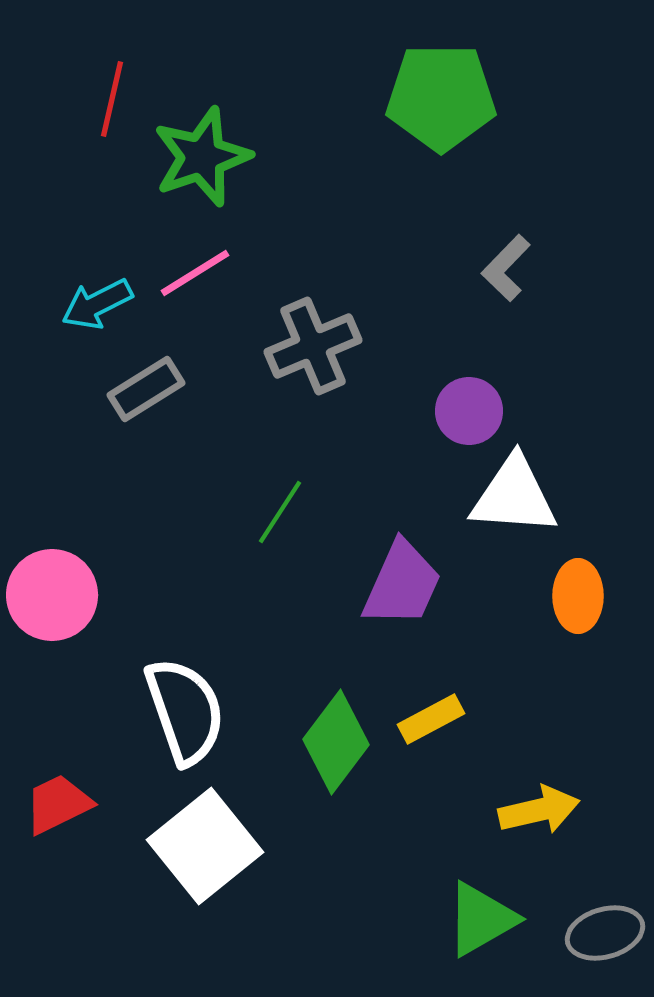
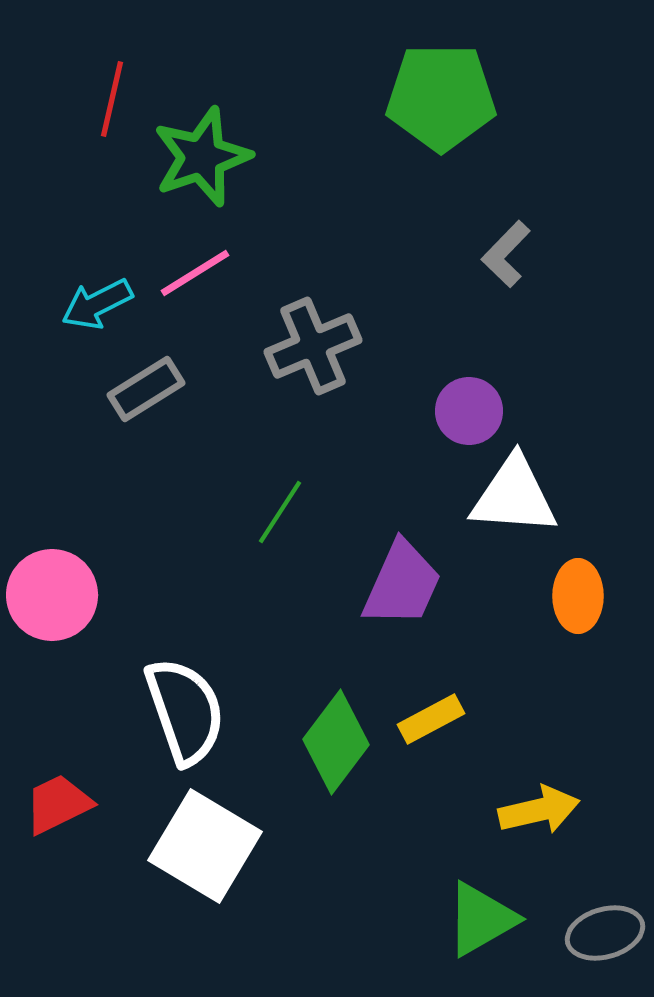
gray L-shape: moved 14 px up
white square: rotated 20 degrees counterclockwise
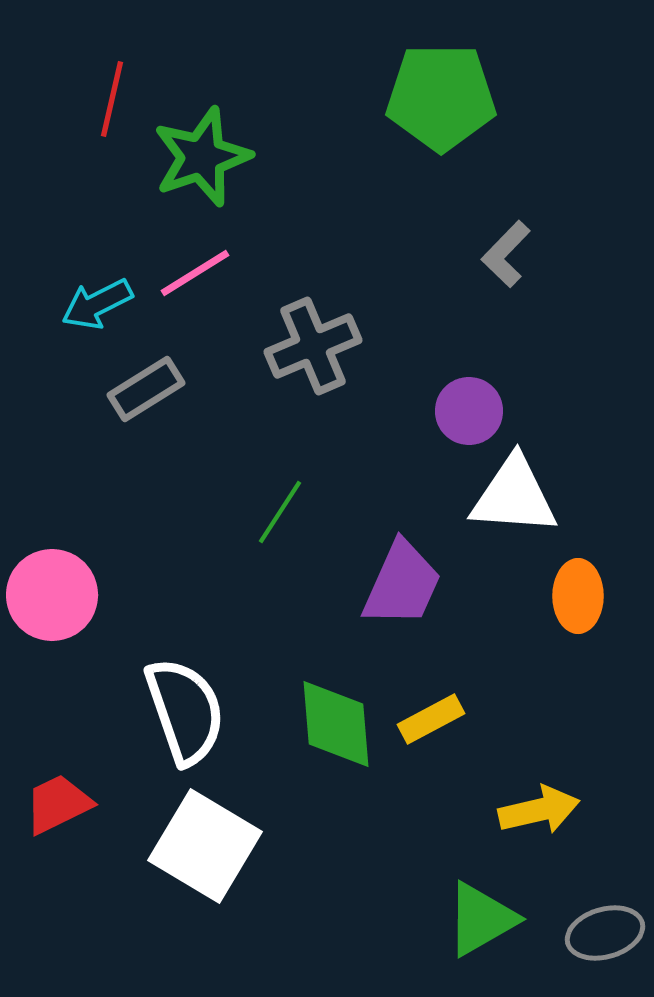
green diamond: moved 18 px up; rotated 42 degrees counterclockwise
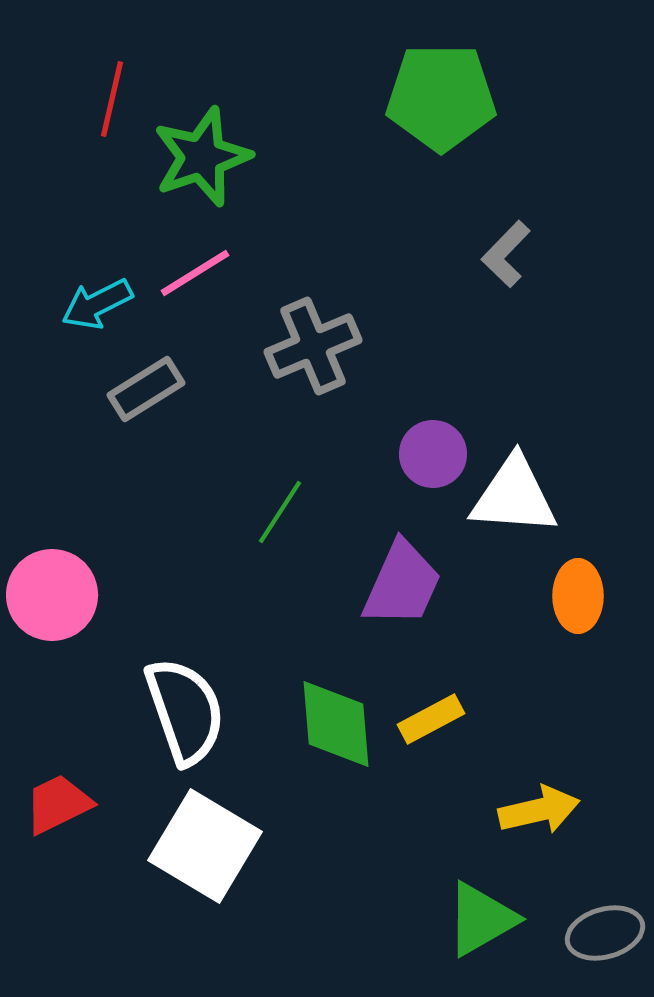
purple circle: moved 36 px left, 43 px down
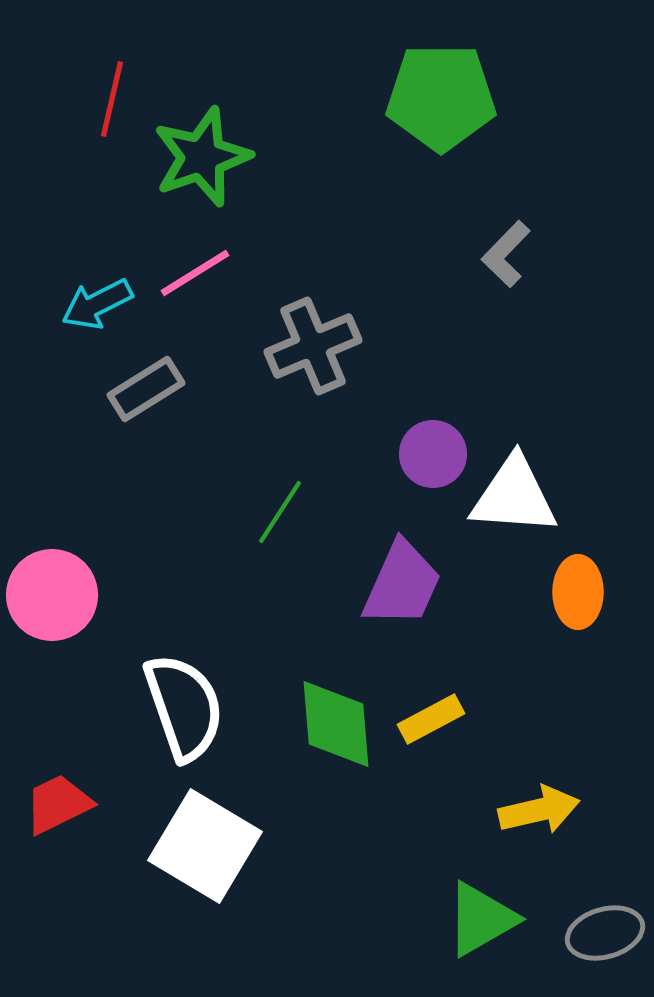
orange ellipse: moved 4 px up
white semicircle: moved 1 px left, 4 px up
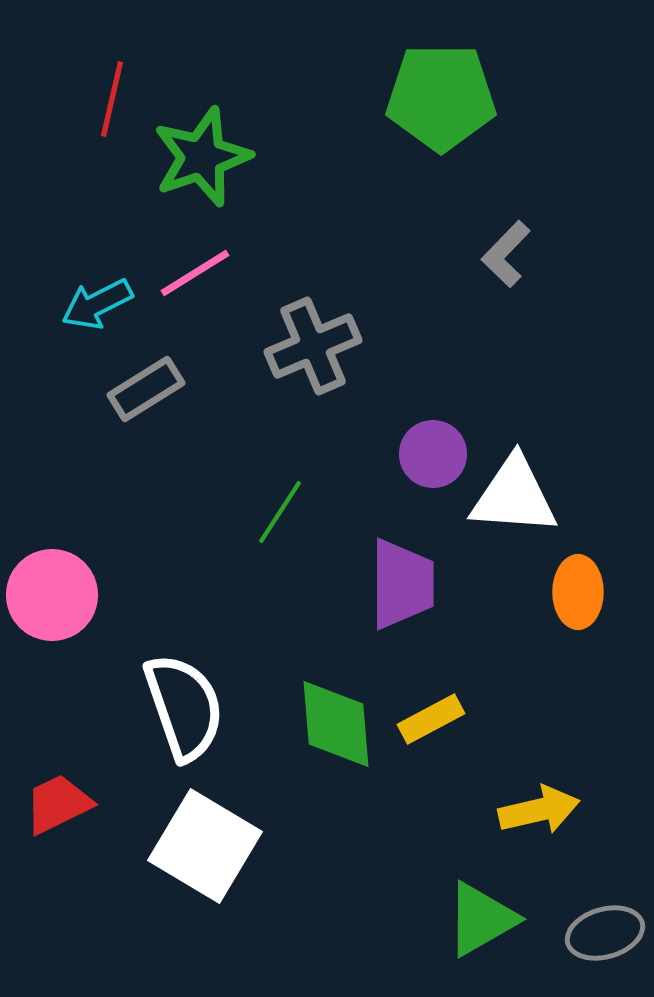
purple trapezoid: rotated 24 degrees counterclockwise
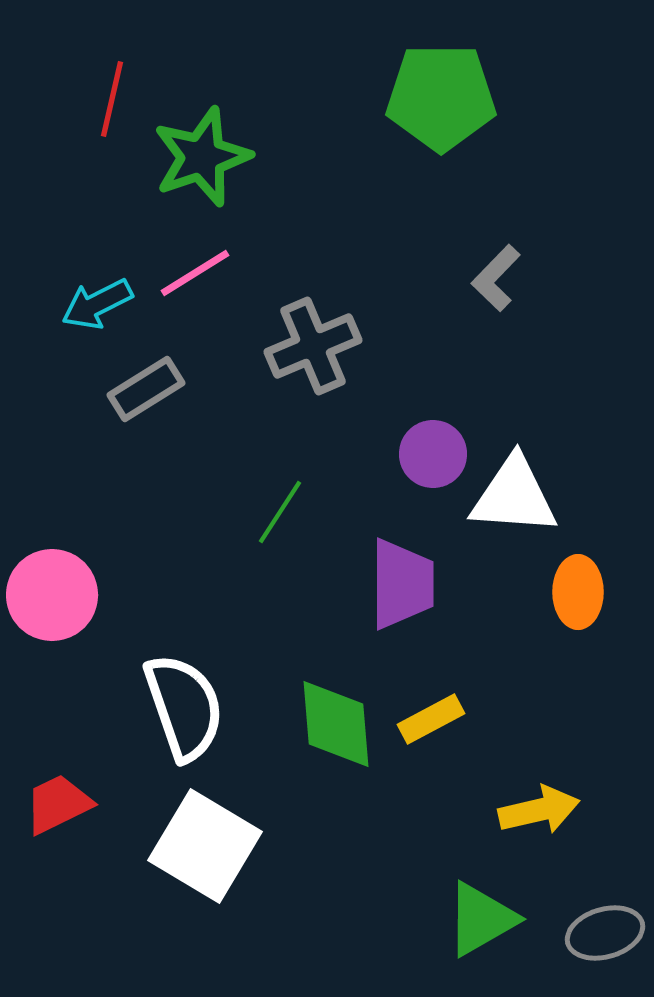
gray L-shape: moved 10 px left, 24 px down
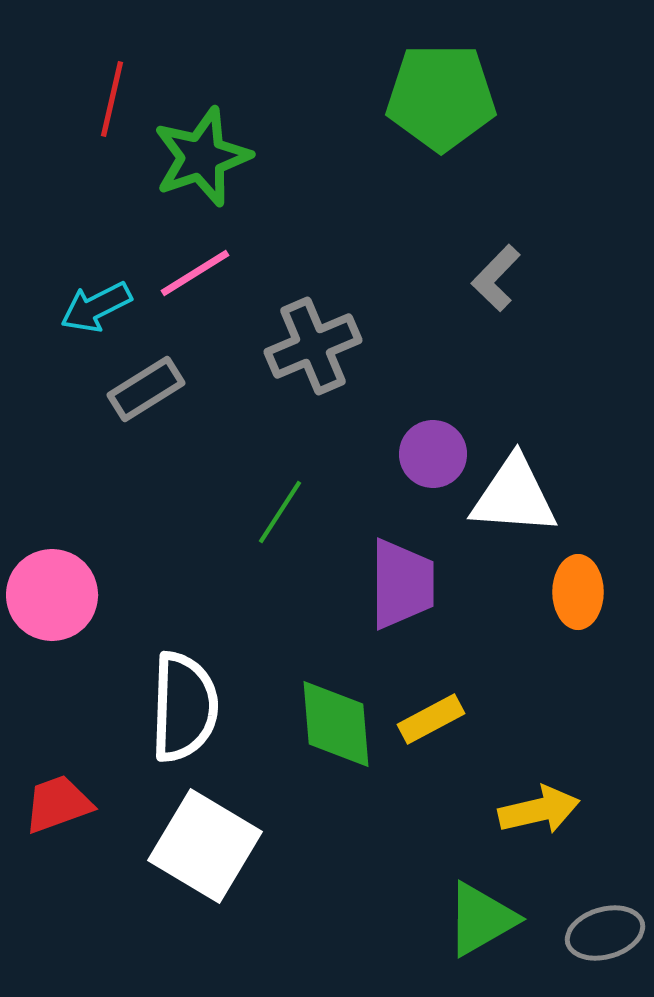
cyan arrow: moved 1 px left, 3 px down
white semicircle: rotated 21 degrees clockwise
red trapezoid: rotated 6 degrees clockwise
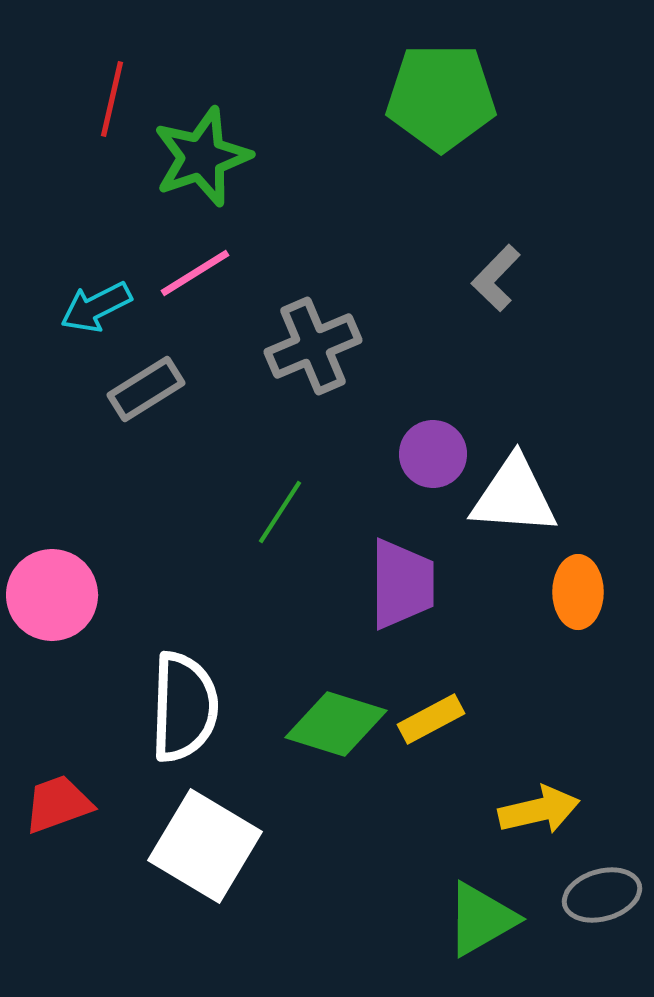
green diamond: rotated 68 degrees counterclockwise
gray ellipse: moved 3 px left, 38 px up
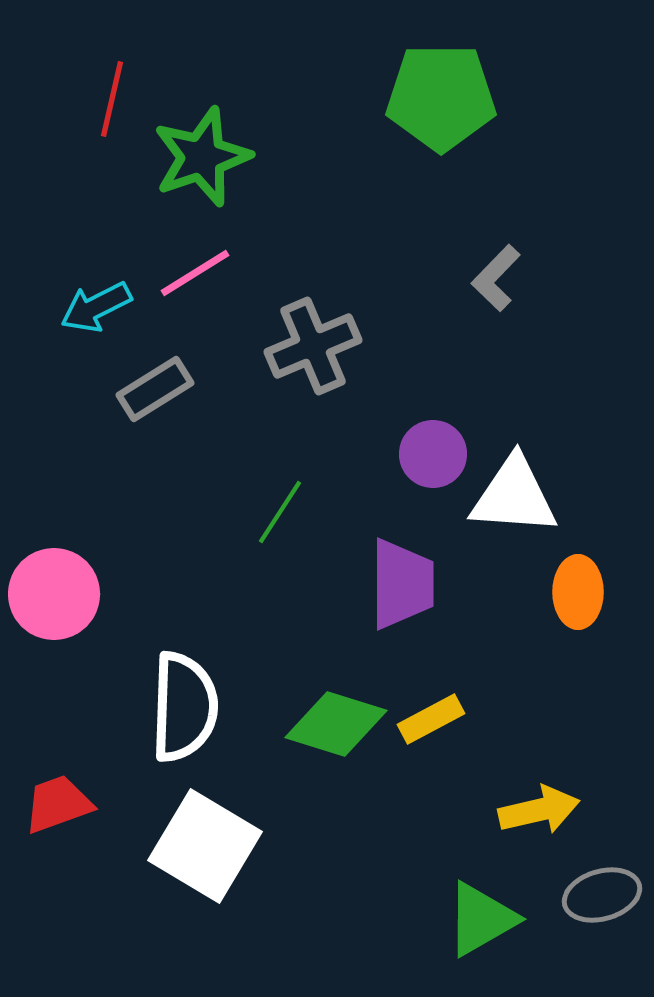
gray rectangle: moved 9 px right
pink circle: moved 2 px right, 1 px up
